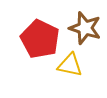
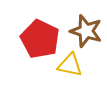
brown star: moved 1 px right, 3 px down
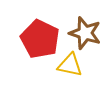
brown star: moved 1 px left, 2 px down
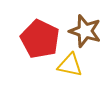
brown star: moved 2 px up
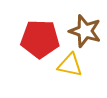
red pentagon: rotated 24 degrees counterclockwise
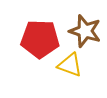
yellow triangle: rotated 8 degrees clockwise
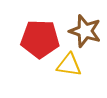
yellow triangle: moved 1 px left; rotated 12 degrees counterclockwise
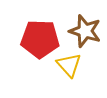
yellow triangle: rotated 40 degrees clockwise
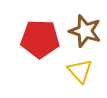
yellow triangle: moved 11 px right, 6 px down
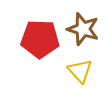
brown star: moved 2 px left, 2 px up
